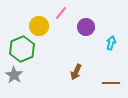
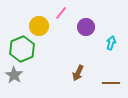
brown arrow: moved 2 px right, 1 px down
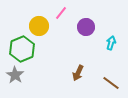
gray star: moved 1 px right
brown line: rotated 36 degrees clockwise
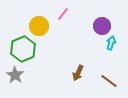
pink line: moved 2 px right, 1 px down
purple circle: moved 16 px right, 1 px up
green hexagon: moved 1 px right
brown line: moved 2 px left, 2 px up
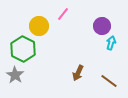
green hexagon: rotated 10 degrees counterclockwise
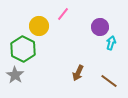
purple circle: moved 2 px left, 1 px down
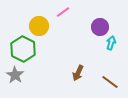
pink line: moved 2 px up; rotated 16 degrees clockwise
brown line: moved 1 px right, 1 px down
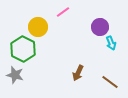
yellow circle: moved 1 px left, 1 px down
cyan arrow: rotated 144 degrees clockwise
gray star: rotated 18 degrees counterclockwise
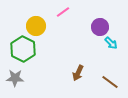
yellow circle: moved 2 px left, 1 px up
cyan arrow: rotated 24 degrees counterclockwise
gray star: moved 3 px down; rotated 12 degrees counterclockwise
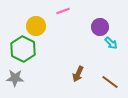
pink line: moved 1 px up; rotated 16 degrees clockwise
brown arrow: moved 1 px down
